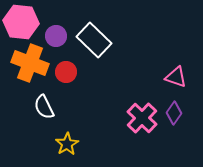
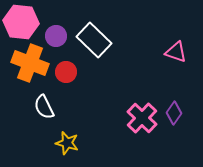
pink triangle: moved 25 px up
yellow star: moved 1 px up; rotated 25 degrees counterclockwise
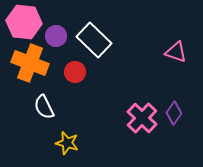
pink hexagon: moved 3 px right
red circle: moved 9 px right
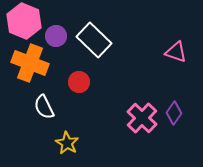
pink hexagon: moved 1 px up; rotated 16 degrees clockwise
red circle: moved 4 px right, 10 px down
yellow star: rotated 15 degrees clockwise
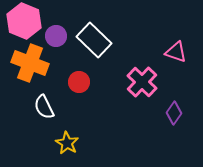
pink cross: moved 36 px up
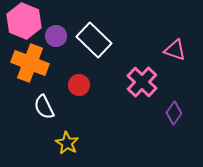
pink triangle: moved 1 px left, 2 px up
red circle: moved 3 px down
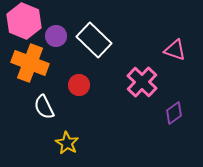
purple diamond: rotated 20 degrees clockwise
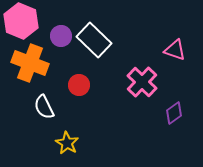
pink hexagon: moved 3 px left
purple circle: moved 5 px right
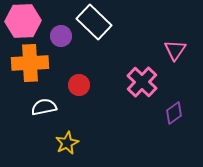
pink hexagon: moved 2 px right; rotated 24 degrees counterclockwise
white rectangle: moved 18 px up
pink triangle: rotated 45 degrees clockwise
orange cross: rotated 24 degrees counterclockwise
white semicircle: rotated 105 degrees clockwise
yellow star: rotated 15 degrees clockwise
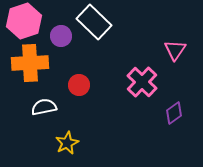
pink hexagon: moved 1 px right; rotated 16 degrees counterclockwise
